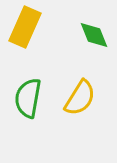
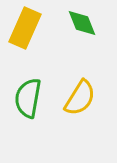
yellow rectangle: moved 1 px down
green diamond: moved 12 px left, 12 px up
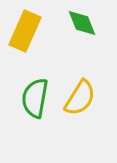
yellow rectangle: moved 3 px down
green semicircle: moved 7 px right
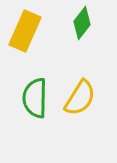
green diamond: rotated 60 degrees clockwise
green semicircle: rotated 9 degrees counterclockwise
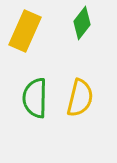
yellow semicircle: rotated 18 degrees counterclockwise
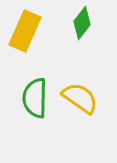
yellow semicircle: rotated 69 degrees counterclockwise
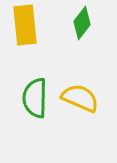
yellow rectangle: moved 6 px up; rotated 30 degrees counterclockwise
yellow semicircle: rotated 12 degrees counterclockwise
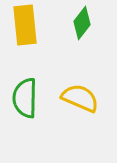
green semicircle: moved 10 px left
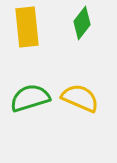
yellow rectangle: moved 2 px right, 2 px down
green semicircle: moved 5 px right; rotated 72 degrees clockwise
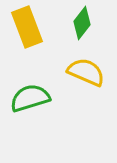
yellow rectangle: rotated 15 degrees counterclockwise
yellow semicircle: moved 6 px right, 26 px up
